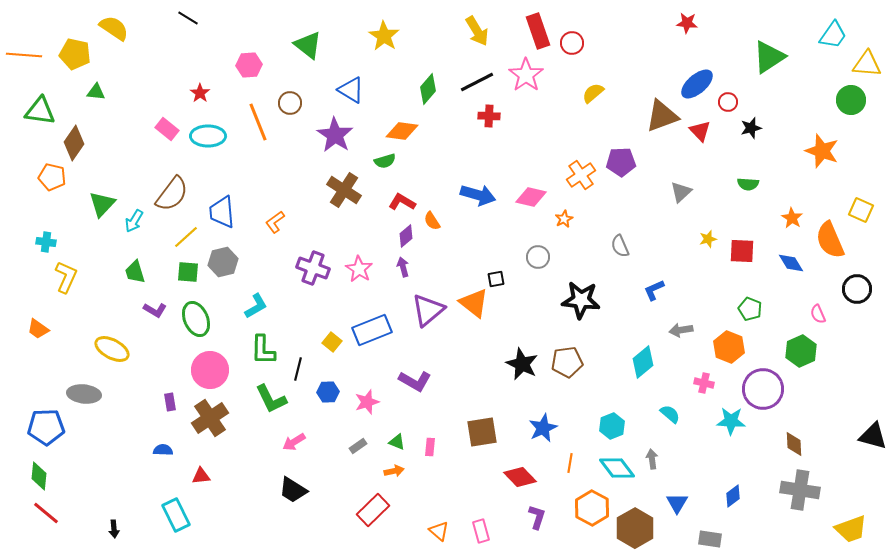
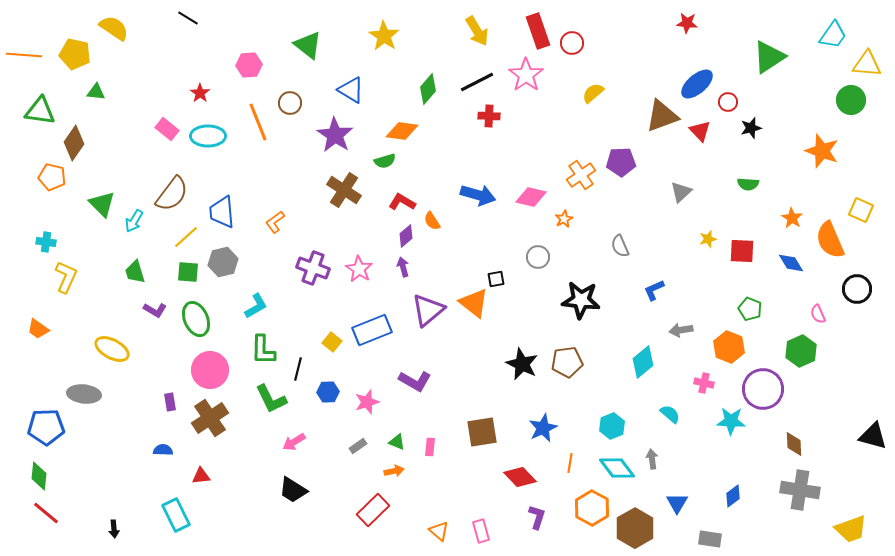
green triangle at (102, 204): rotated 28 degrees counterclockwise
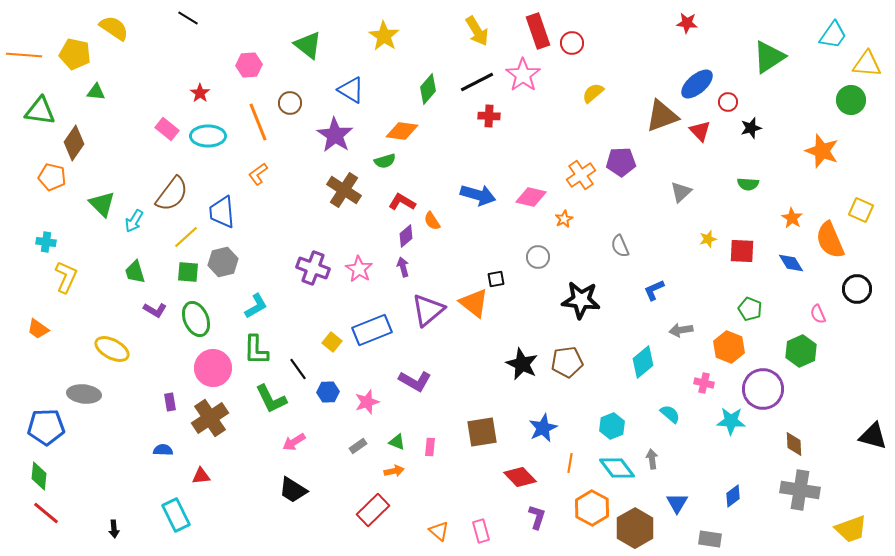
pink star at (526, 75): moved 3 px left
orange L-shape at (275, 222): moved 17 px left, 48 px up
green L-shape at (263, 350): moved 7 px left
black line at (298, 369): rotated 50 degrees counterclockwise
pink circle at (210, 370): moved 3 px right, 2 px up
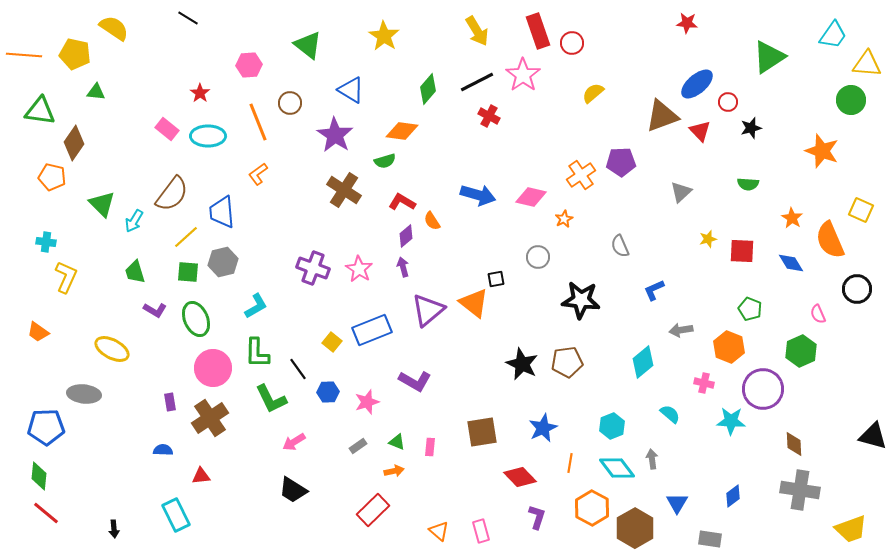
red cross at (489, 116): rotated 25 degrees clockwise
orange trapezoid at (38, 329): moved 3 px down
green L-shape at (256, 350): moved 1 px right, 3 px down
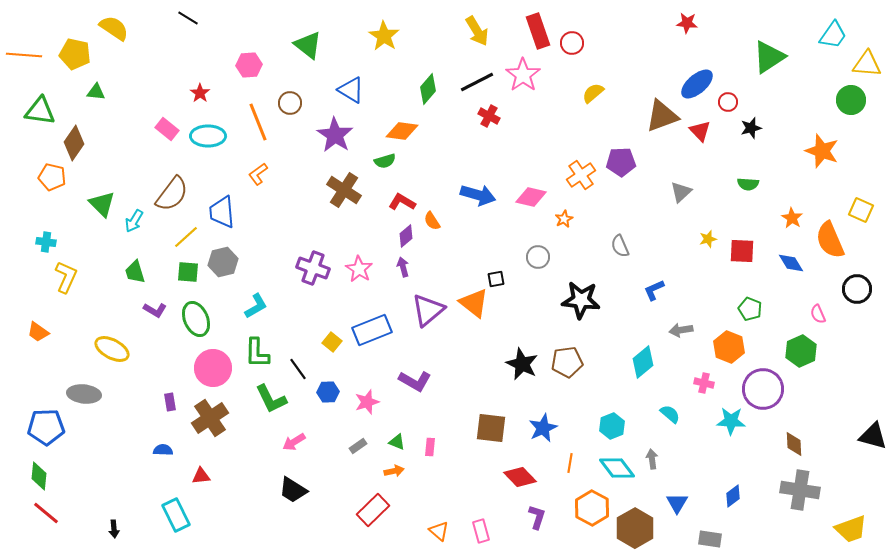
brown square at (482, 432): moved 9 px right, 4 px up; rotated 16 degrees clockwise
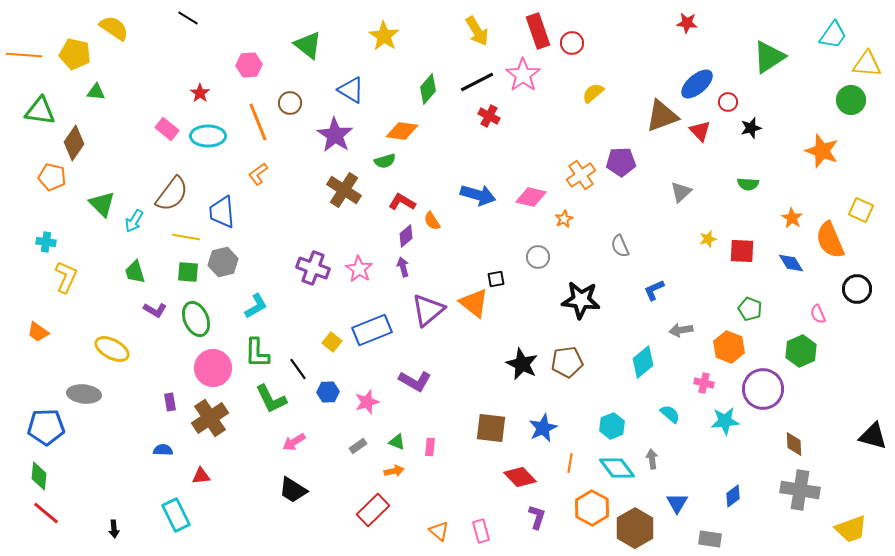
yellow line at (186, 237): rotated 52 degrees clockwise
cyan star at (731, 421): moved 6 px left; rotated 8 degrees counterclockwise
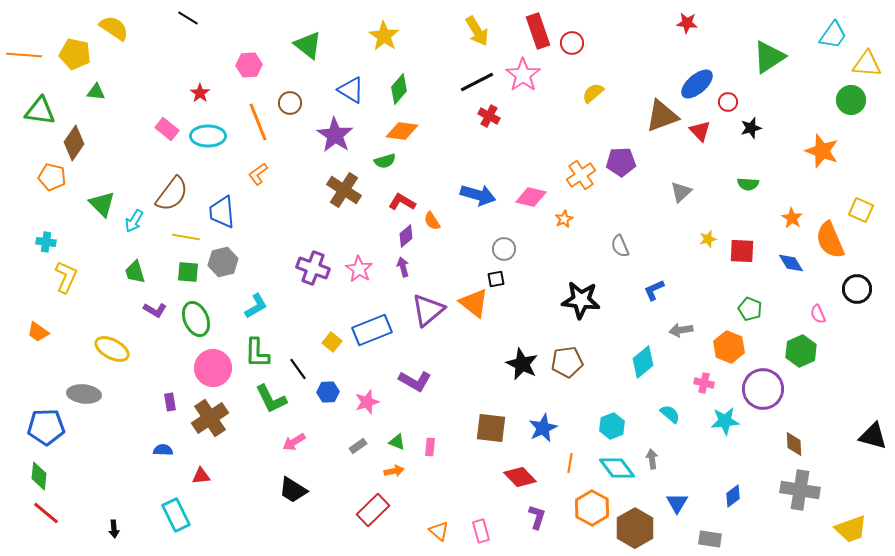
green diamond at (428, 89): moved 29 px left
gray circle at (538, 257): moved 34 px left, 8 px up
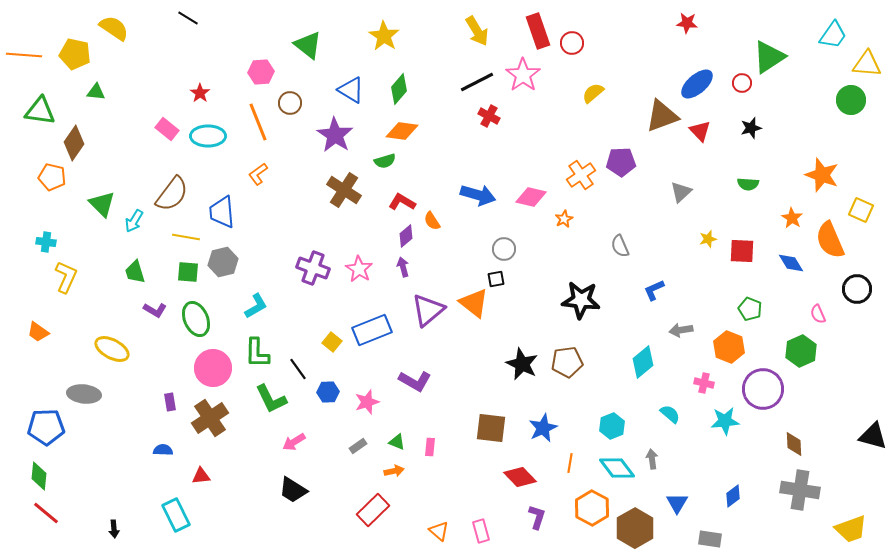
pink hexagon at (249, 65): moved 12 px right, 7 px down
red circle at (728, 102): moved 14 px right, 19 px up
orange star at (822, 151): moved 24 px down
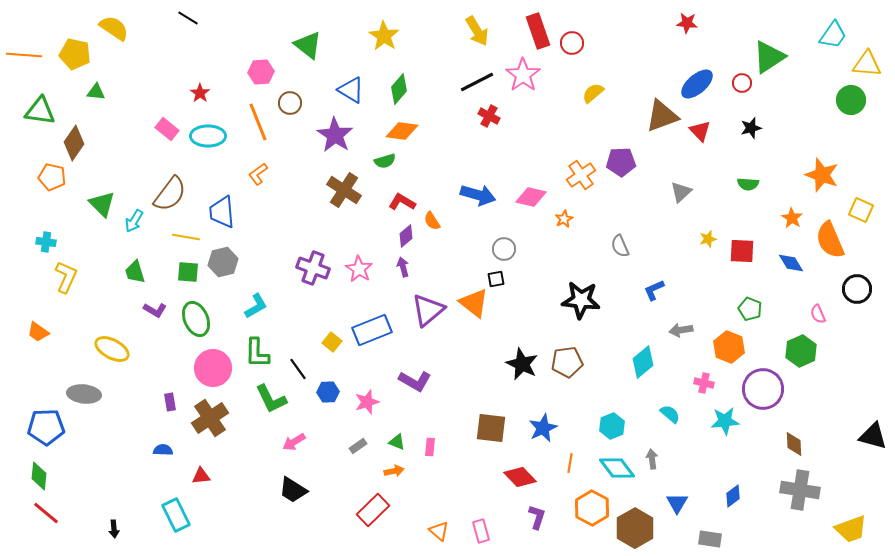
brown semicircle at (172, 194): moved 2 px left
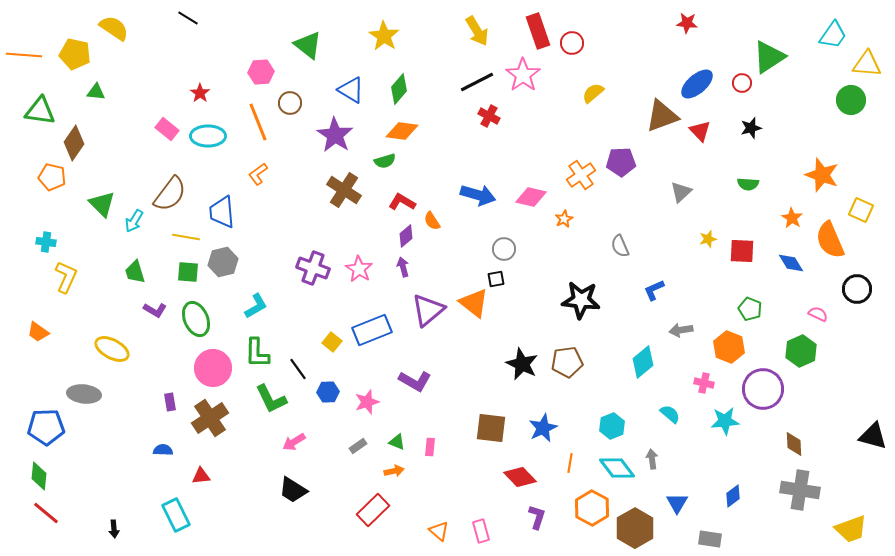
pink semicircle at (818, 314): rotated 138 degrees clockwise
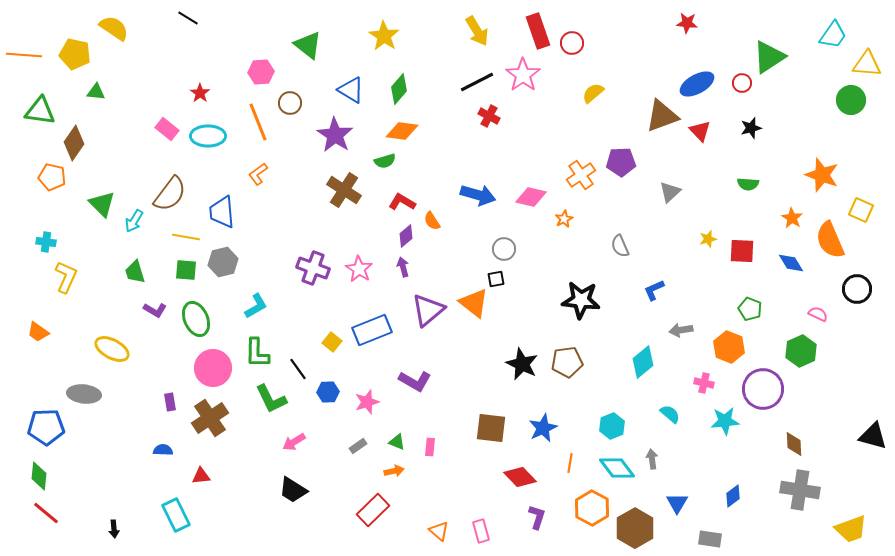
blue ellipse at (697, 84): rotated 12 degrees clockwise
gray triangle at (681, 192): moved 11 px left
green square at (188, 272): moved 2 px left, 2 px up
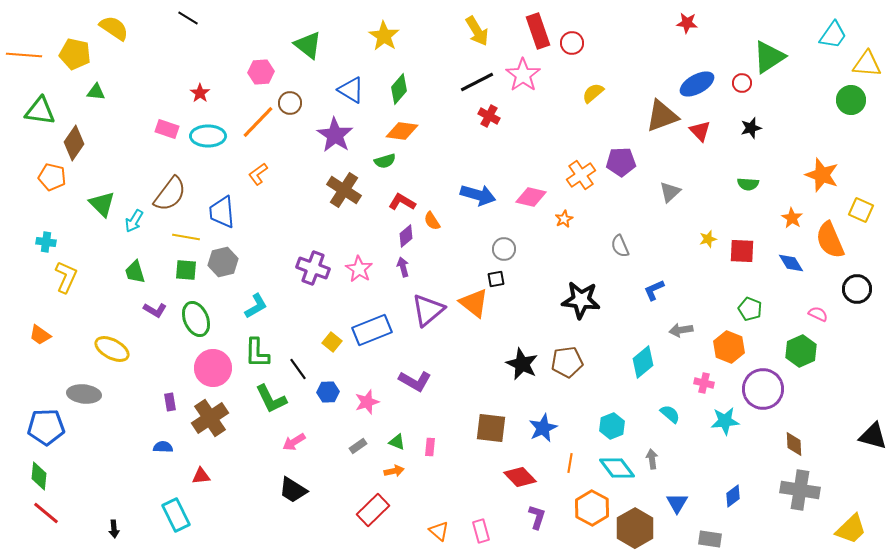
orange line at (258, 122): rotated 66 degrees clockwise
pink rectangle at (167, 129): rotated 20 degrees counterclockwise
orange trapezoid at (38, 332): moved 2 px right, 3 px down
blue semicircle at (163, 450): moved 3 px up
yellow trapezoid at (851, 529): rotated 24 degrees counterclockwise
